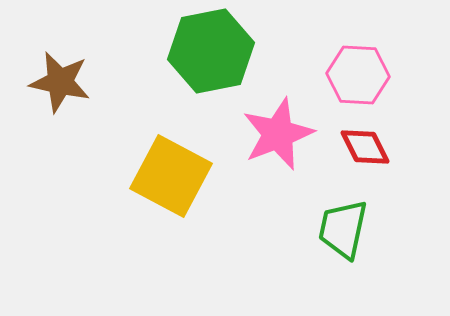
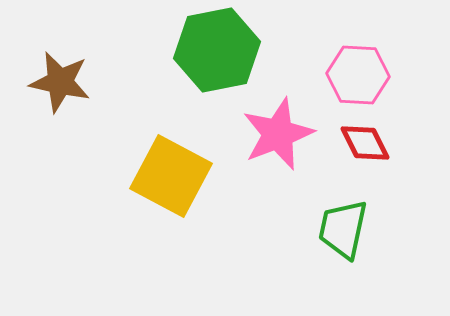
green hexagon: moved 6 px right, 1 px up
red diamond: moved 4 px up
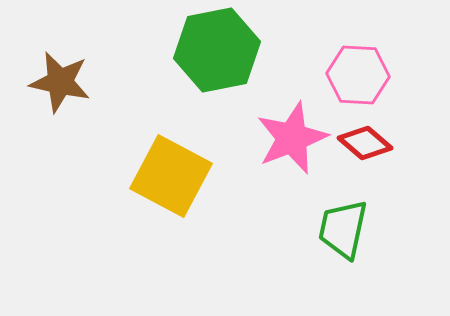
pink star: moved 14 px right, 4 px down
red diamond: rotated 22 degrees counterclockwise
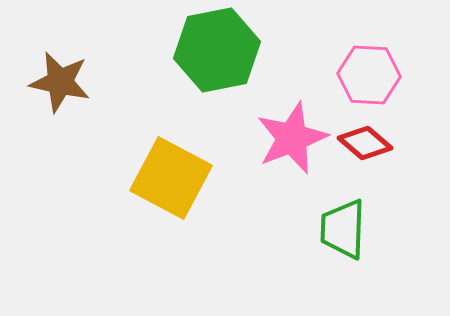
pink hexagon: moved 11 px right
yellow square: moved 2 px down
green trapezoid: rotated 10 degrees counterclockwise
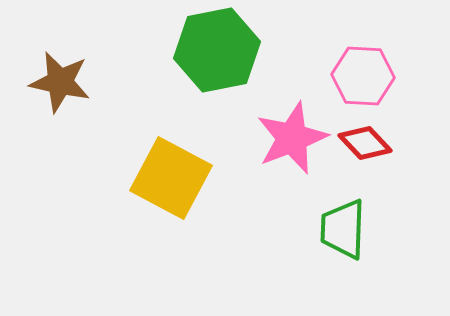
pink hexagon: moved 6 px left, 1 px down
red diamond: rotated 6 degrees clockwise
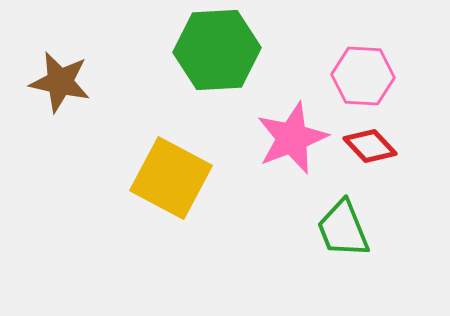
green hexagon: rotated 8 degrees clockwise
red diamond: moved 5 px right, 3 px down
green trapezoid: rotated 24 degrees counterclockwise
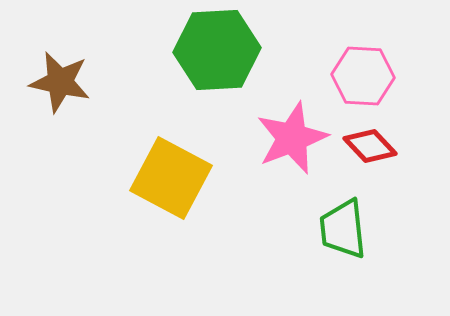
green trapezoid: rotated 16 degrees clockwise
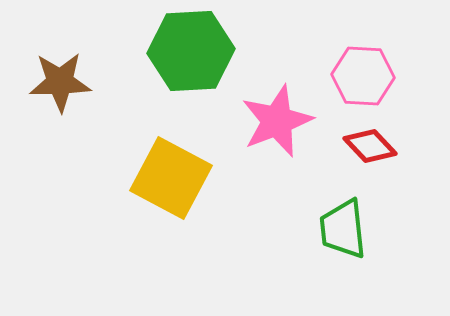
green hexagon: moved 26 px left, 1 px down
brown star: rotated 14 degrees counterclockwise
pink star: moved 15 px left, 17 px up
